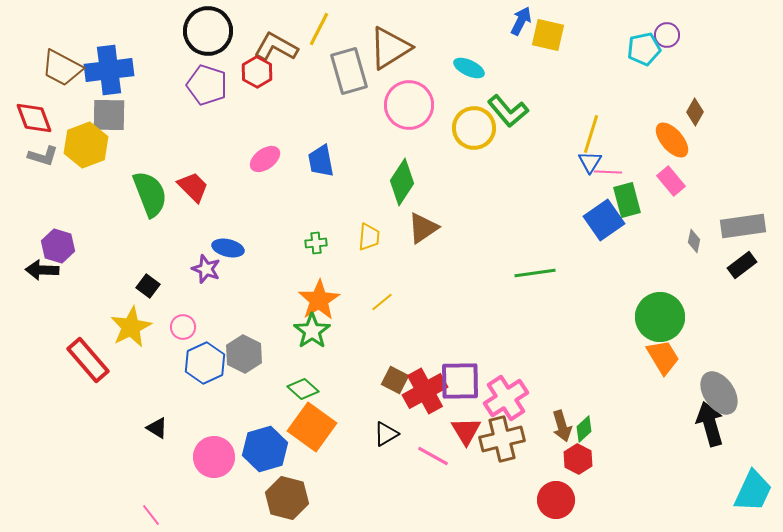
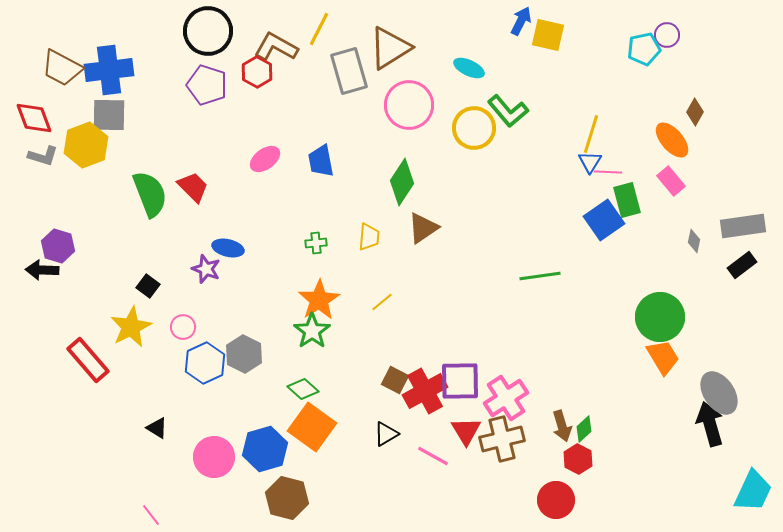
green line at (535, 273): moved 5 px right, 3 px down
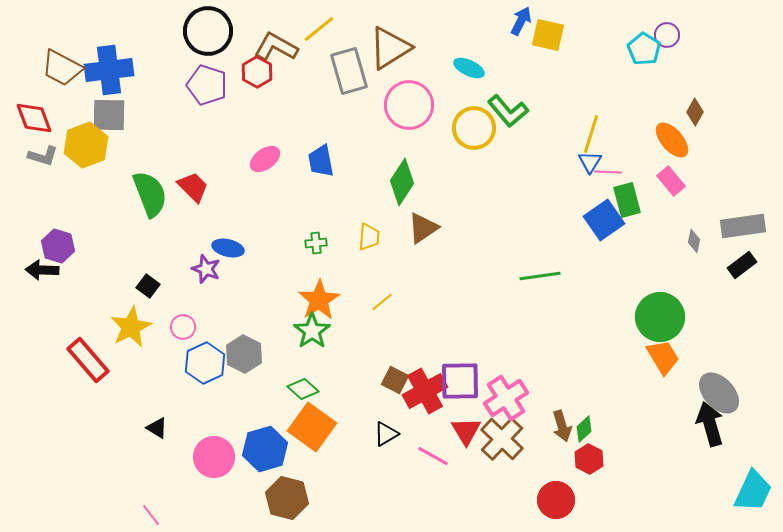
yellow line at (319, 29): rotated 24 degrees clockwise
cyan pentagon at (644, 49): rotated 28 degrees counterclockwise
gray ellipse at (719, 393): rotated 9 degrees counterclockwise
brown cross at (502, 439): rotated 33 degrees counterclockwise
red hexagon at (578, 459): moved 11 px right
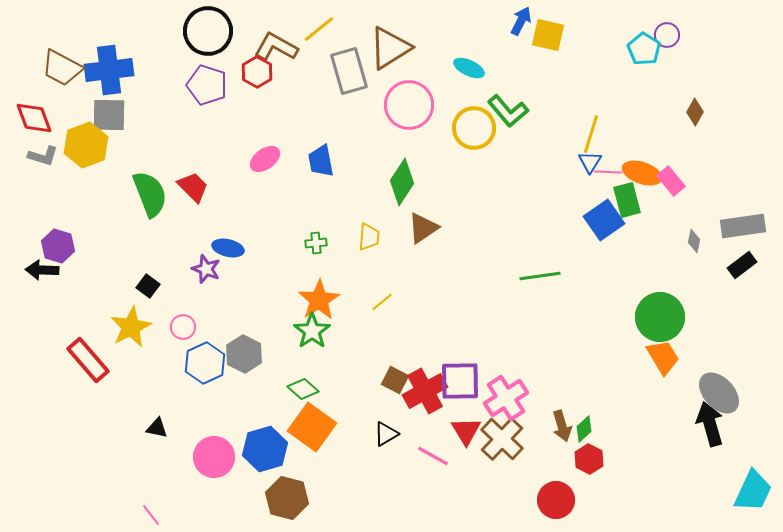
orange ellipse at (672, 140): moved 30 px left, 33 px down; rotated 30 degrees counterclockwise
black triangle at (157, 428): rotated 20 degrees counterclockwise
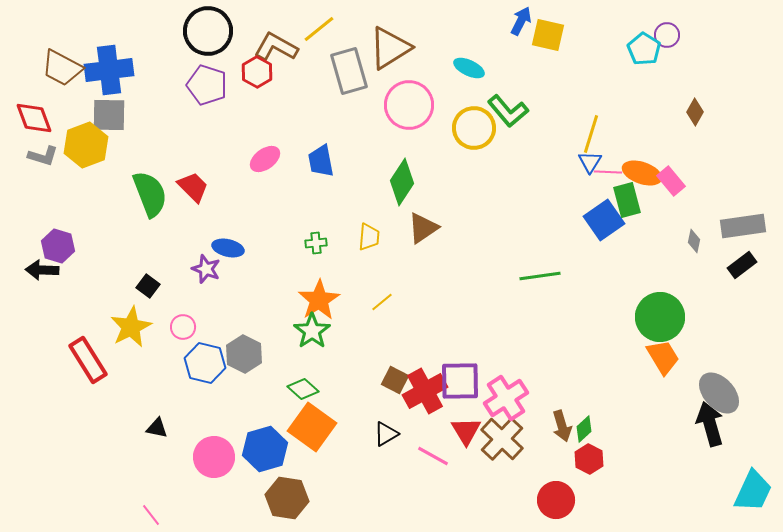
red rectangle at (88, 360): rotated 9 degrees clockwise
blue hexagon at (205, 363): rotated 21 degrees counterclockwise
brown hexagon at (287, 498): rotated 6 degrees counterclockwise
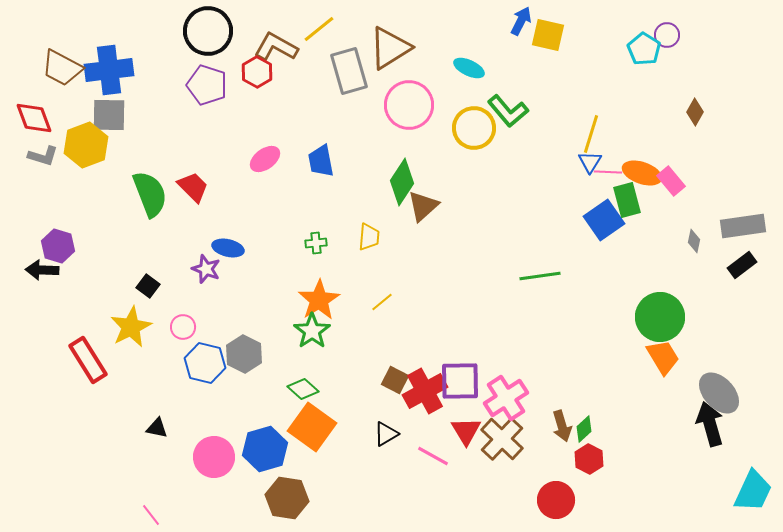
brown triangle at (423, 228): moved 22 px up; rotated 8 degrees counterclockwise
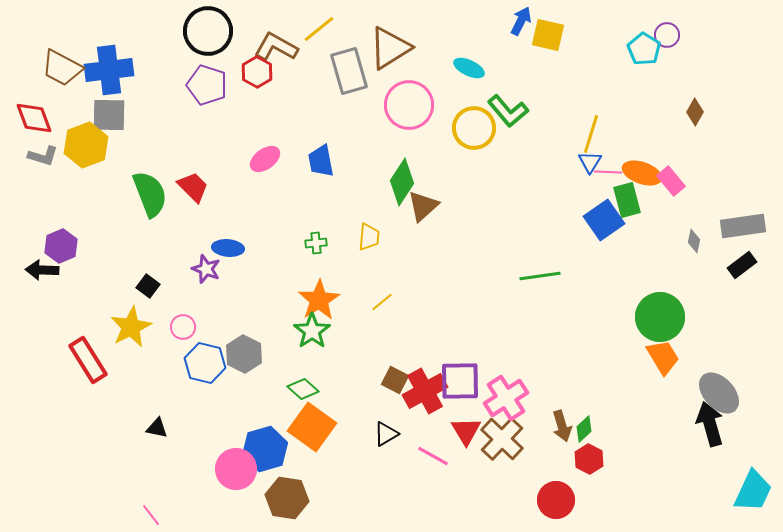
purple hexagon at (58, 246): moved 3 px right; rotated 20 degrees clockwise
blue ellipse at (228, 248): rotated 8 degrees counterclockwise
pink circle at (214, 457): moved 22 px right, 12 px down
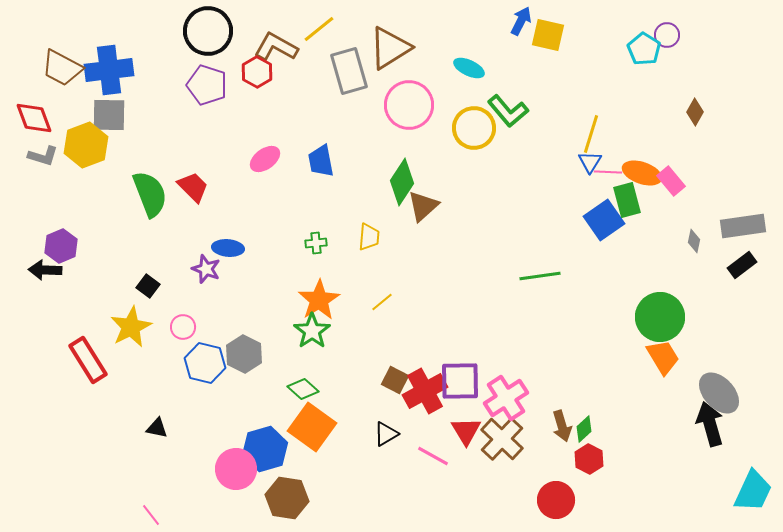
black arrow at (42, 270): moved 3 px right
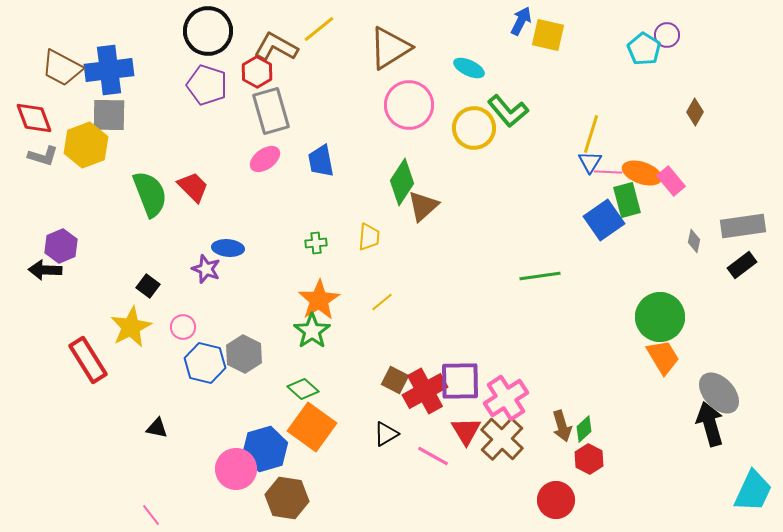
gray rectangle at (349, 71): moved 78 px left, 40 px down
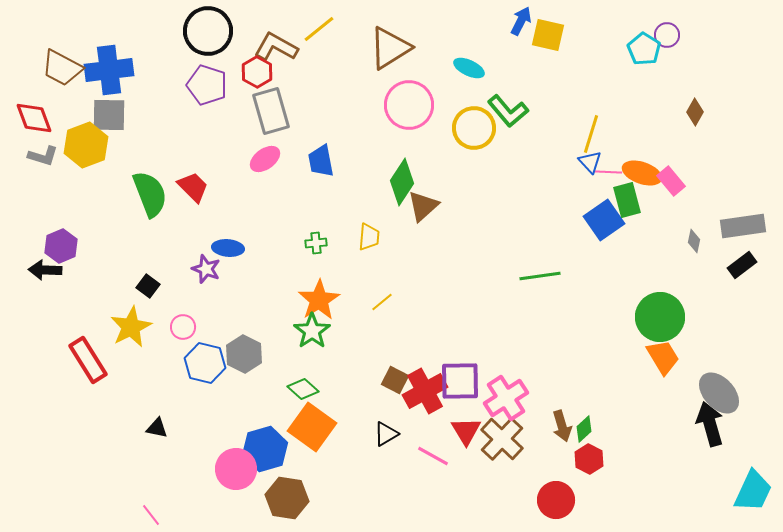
blue triangle at (590, 162): rotated 15 degrees counterclockwise
